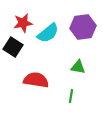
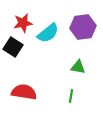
red semicircle: moved 12 px left, 12 px down
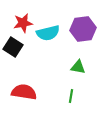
purple hexagon: moved 2 px down
cyan semicircle: rotated 25 degrees clockwise
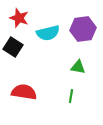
red star: moved 4 px left, 5 px up; rotated 30 degrees clockwise
